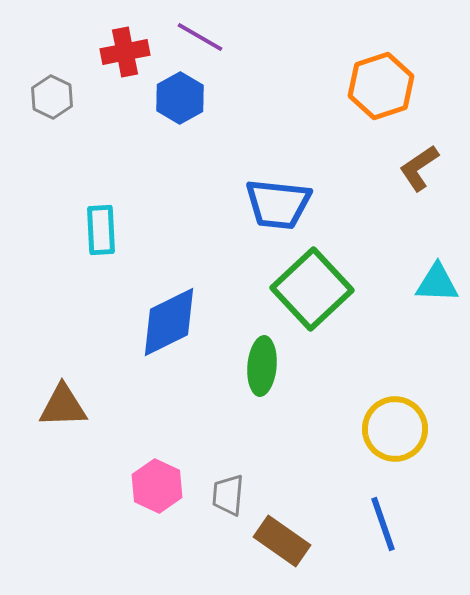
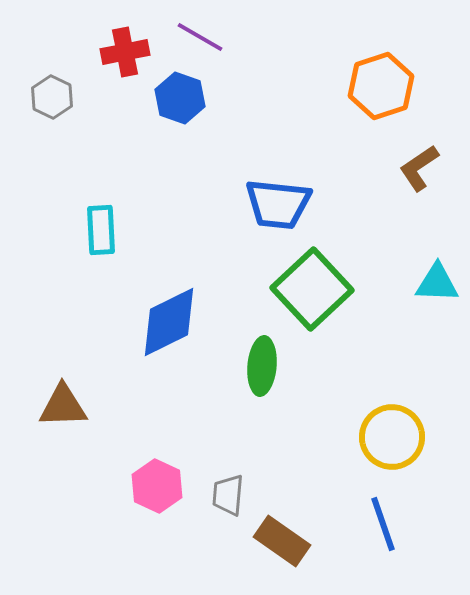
blue hexagon: rotated 12 degrees counterclockwise
yellow circle: moved 3 px left, 8 px down
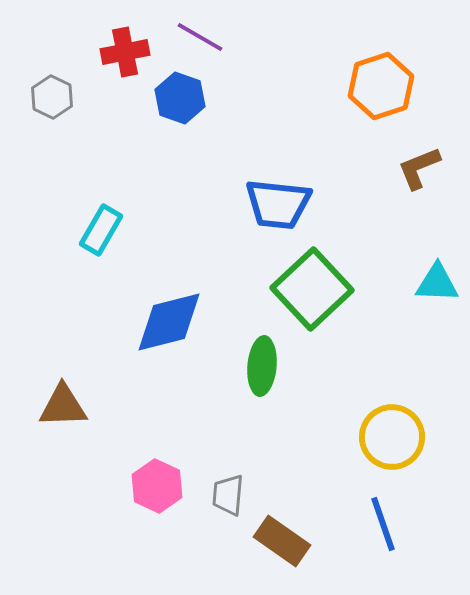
brown L-shape: rotated 12 degrees clockwise
cyan rectangle: rotated 33 degrees clockwise
blue diamond: rotated 12 degrees clockwise
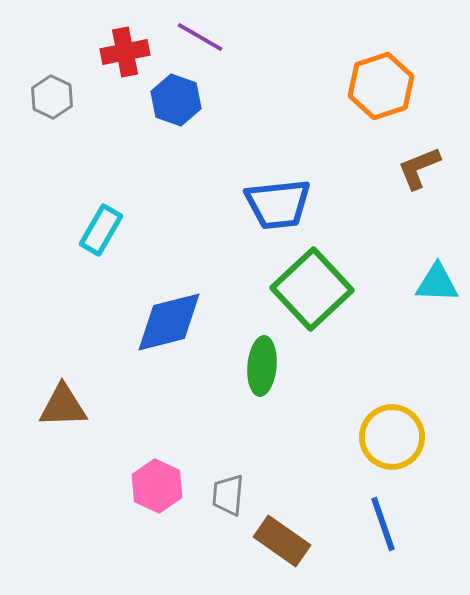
blue hexagon: moved 4 px left, 2 px down
blue trapezoid: rotated 12 degrees counterclockwise
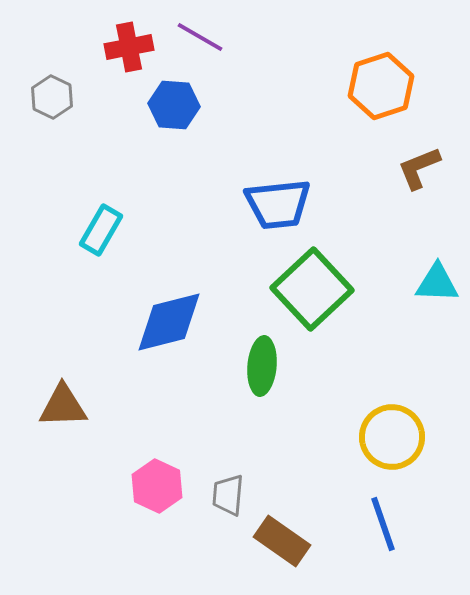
red cross: moved 4 px right, 5 px up
blue hexagon: moved 2 px left, 5 px down; rotated 15 degrees counterclockwise
